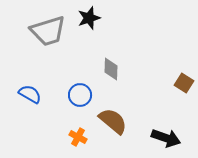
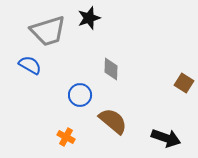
blue semicircle: moved 29 px up
orange cross: moved 12 px left
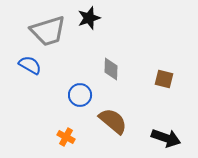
brown square: moved 20 px left, 4 px up; rotated 18 degrees counterclockwise
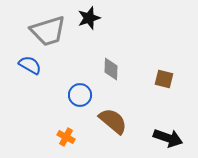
black arrow: moved 2 px right
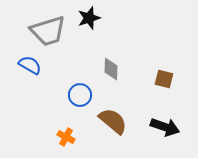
black arrow: moved 3 px left, 11 px up
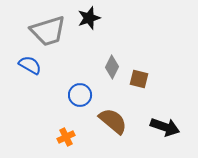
gray diamond: moved 1 px right, 2 px up; rotated 25 degrees clockwise
brown square: moved 25 px left
orange cross: rotated 36 degrees clockwise
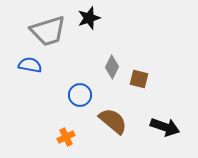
blue semicircle: rotated 20 degrees counterclockwise
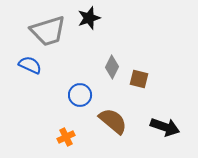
blue semicircle: rotated 15 degrees clockwise
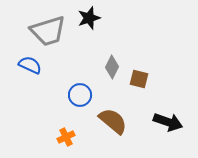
black arrow: moved 3 px right, 5 px up
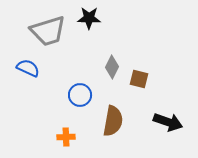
black star: rotated 20 degrees clockwise
blue semicircle: moved 2 px left, 3 px down
brown semicircle: rotated 60 degrees clockwise
orange cross: rotated 24 degrees clockwise
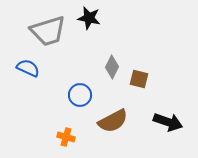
black star: rotated 10 degrees clockwise
brown semicircle: rotated 52 degrees clockwise
orange cross: rotated 18 degrees clockwise
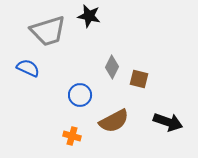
black star: moved 2 px up
brown semicircle: moved 1 px right
orange cross: moved 6 px right, 1 px up
